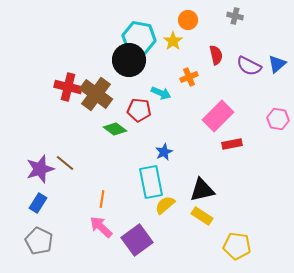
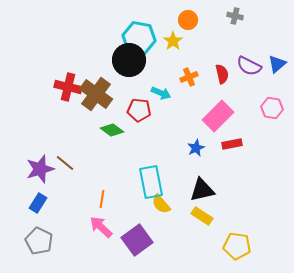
red semicircle: moved 6 px right, 19 px down
pink hexagon: moved 6 px left, 11 px up
green diamond: moved 3 px left, 1 px down
blue star: moved 32 px right, 4 px up
yellow semicircle: moved 4 px left, 1 px up; rotated 90 degrees counterclockwise
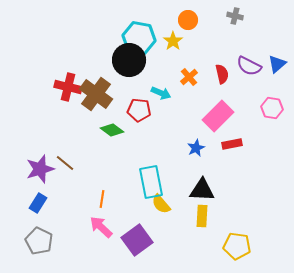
orange cross: rotated 18 degrees counterclockwise
black triangle: rotated 16 degrees clockwise
yellow rectangle: rotated 60 degrees clockwise
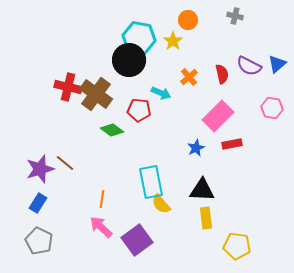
yellow rectangle: moved 4 px right, 2 px down; rotated 10 degrees counterclockwise
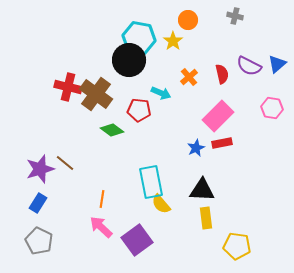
red rectangle: moved 10 px left, 1 px up
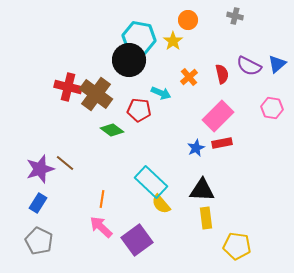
cyan rectangle: rotated 36 degrees counterclockwise
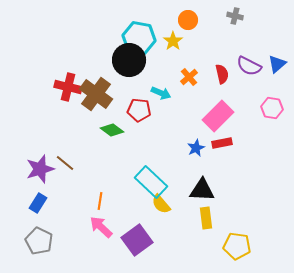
orange line: moved 2 px left, 2 px down
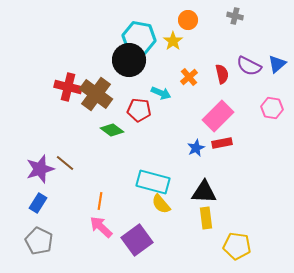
cyan rectangle: moved 2 px right; rotated 28 degrees counterclockwise
black triangle: moved 2 px right, 2 px down
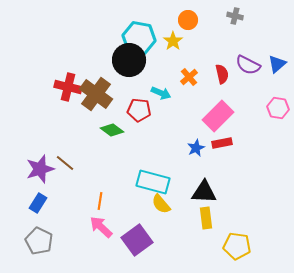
purple semicircle: moved 1 px left, 1 px up
pink hexagon: moved 6 px right
